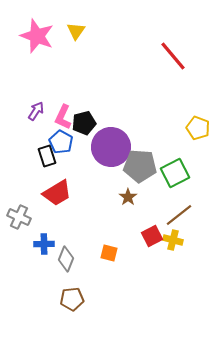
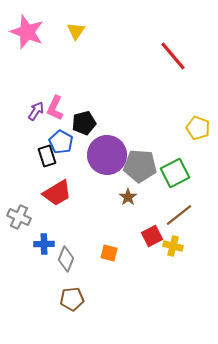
pink star: moved 10 px left, 4 px up
pink L-shape: moved 8 px left, 9 px up
purple circle: moved 4 px left, 8 px down
yellow cross: moved 6 px down
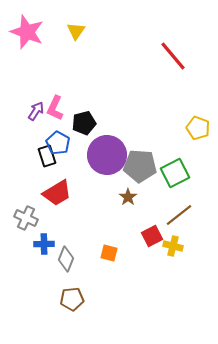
blue pentagon: moved 3 px left, 1 px down
gray cross: moved 7 px right, 1 px down
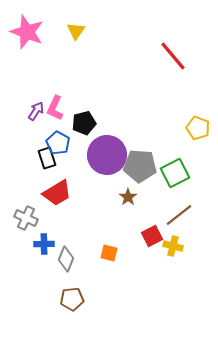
black rectangle: moved 2 px down
